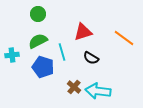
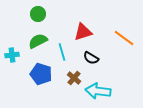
blue pentagon: moved 2 px left, 7 px down
brown cross: moved 9 px up
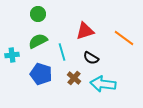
red triangle: moved 2 px right, 1 px up
cyan arrow: moved 5 px right, 7 px up
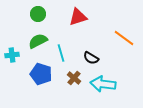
red triangle: moved 7 px left, 14 px up
cyan line: moved 1 px left, 1 px down
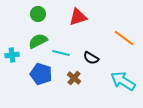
cyan line: rotated 60 degrees counterclockwise
cyan arrow: moved 20 px right, 3 px up; rotated 25 degrees clockwise
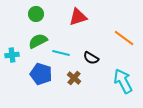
green circle: moved 2 px left
cyan arrow: rotated 30 degrees clockwise
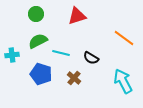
red triangle: moved 1 px left, 1 px up
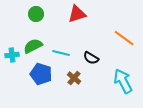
red triangle: moved 2 px up
green semicircle: moved 5 px left, 5 px down
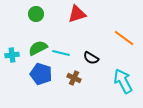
green semicircle: moved 5 px right, 2 px down
brown cross: rotated 16 degrees counterclockwise
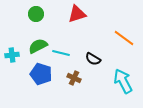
green semicircle: moved 2 px up
black semicircle: moved 2 px right, 1 px down
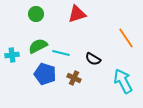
orange line: moved 2 px right; rotated 20 degrees clockwise
blue pentagon: moved 4 px right
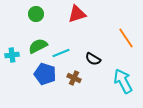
cyan line: rotated 36 degrees counterclockwise
